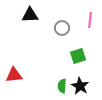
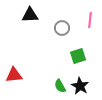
green semicircle: moved 2 px left; rotated 32 degrees counterclockwise
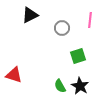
black triangle: rotated 24 degrees counterclockwise
red triangle: rotated 24 degrees clockwise
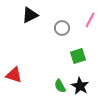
pink line: rotated 21 degrees clockwise
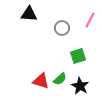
black triangle: moved 1 px left, 1 px up; rotated 30 degrees clockwise
red triangle: moved 27 px right, 6 px down
green semicircle: moved 7 px up; rotated 104 degrees counterclockwise
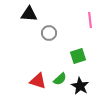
pink line: rotated 35 degrees counterclockwise
gray circle: moved 13 px left, 5 px down
red triangle: moved 3 px left
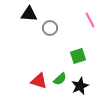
pink line: rotated 21 degrees counterclockwise
gray circle: moved 1 px right, 5 px up
red triangle: moved 1 px right
black star: rotated 18 degrees clockwise
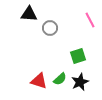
black star: moved 4 px up
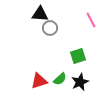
black triangle: moved 11 px right
pink line: moved 1 px right
red triangle: rotated 36 degrees counterclockwise
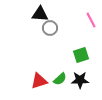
green square: moved 3 px right, 1 px up
black star: moved 2 px up; rotated 24 degrees clockwise
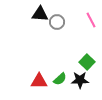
gray circle: moved 7 px right, 6 px up
green square: moved 6 px right, 7 px down; rotated 28 degrees counterclockwise
red triangle: rotated 18 degrees clockwise
